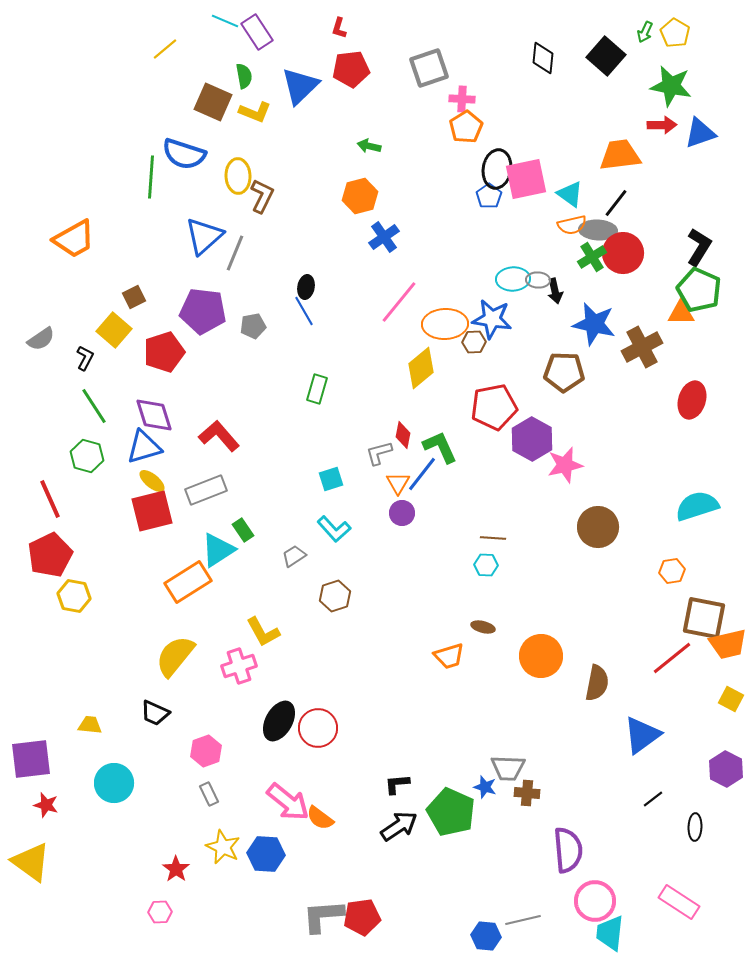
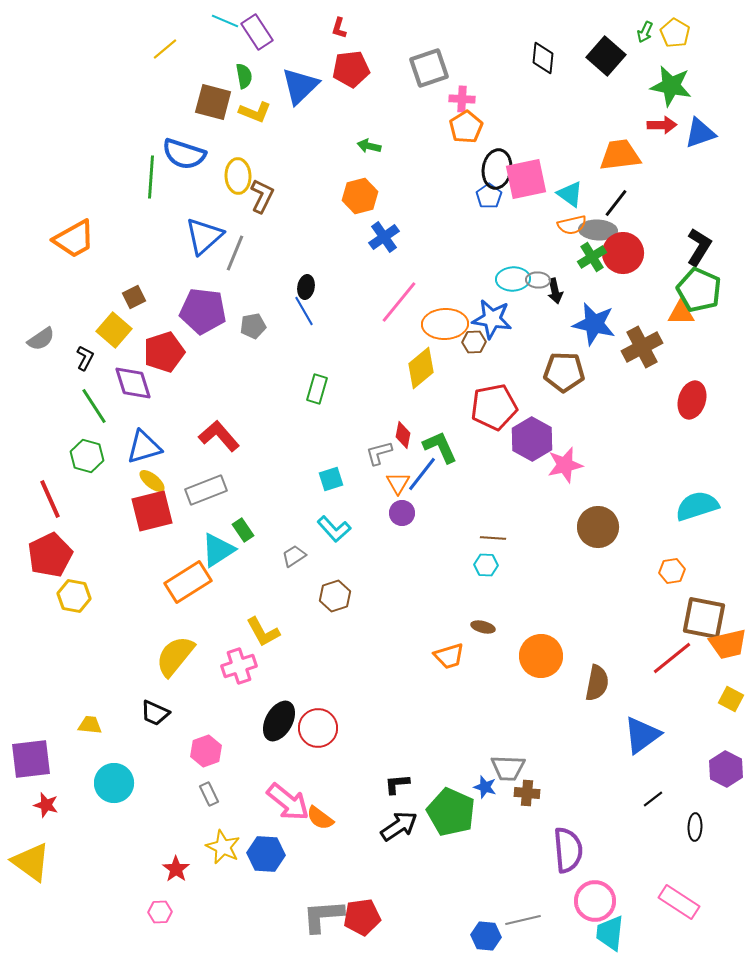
brown square at (213, 102): rotated 9 degrees counterclockwise
purple diamond at (154, 415): moved 21 px left, 32 px up
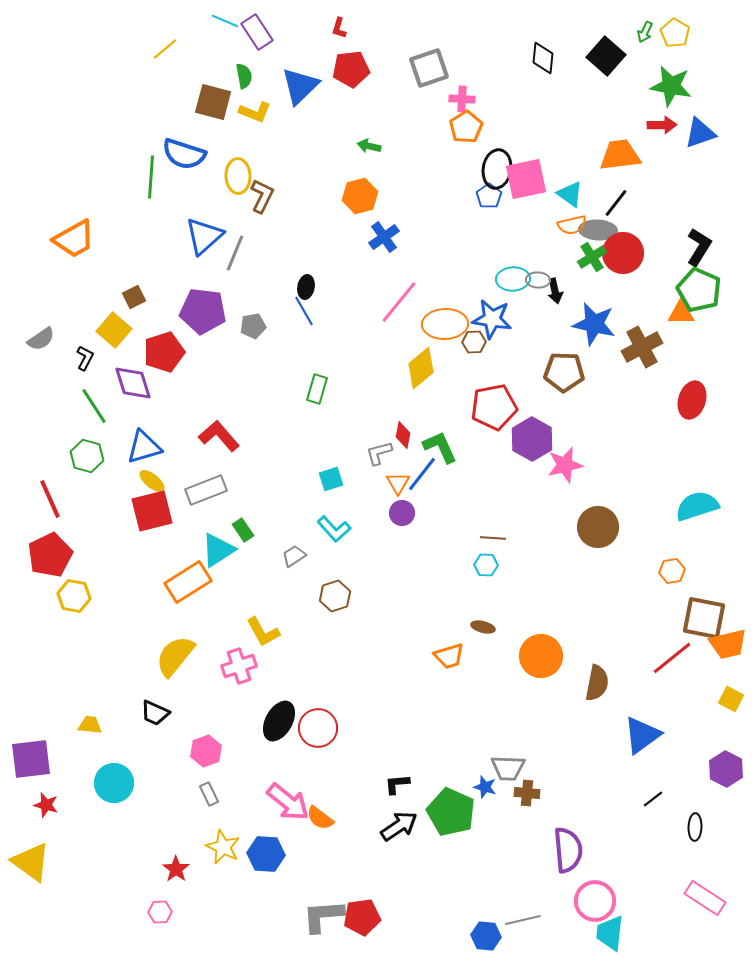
pink rectangle at (679, 902): moved 26 px right, 4 px up
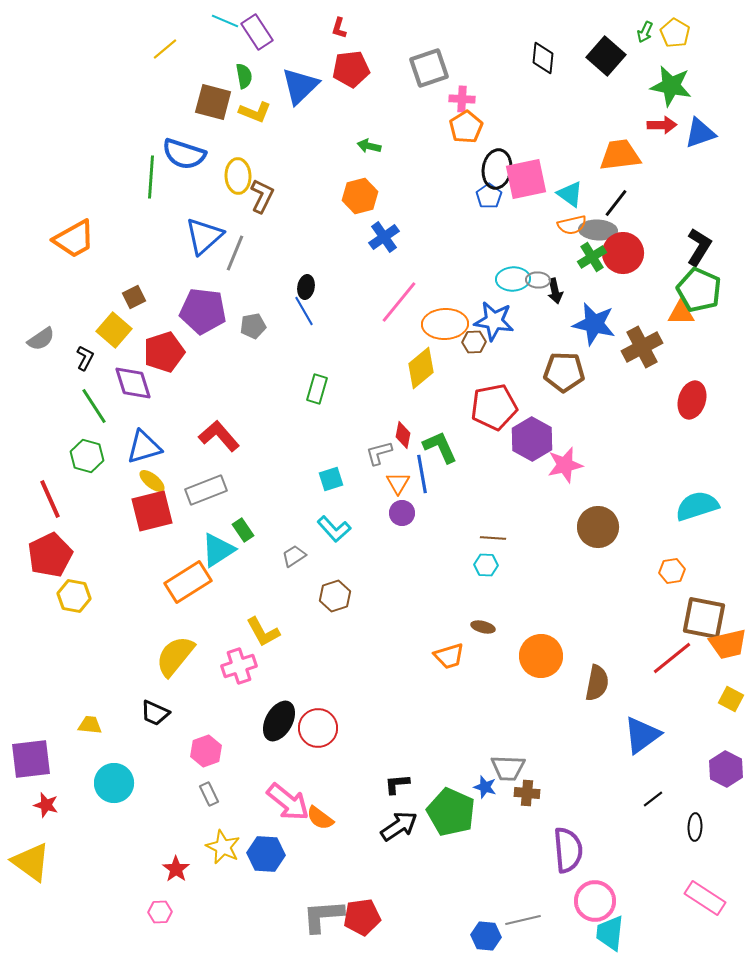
blue star at (492, 319): moved 2 px right, 2 px down
blue line at (422, 474): rotated 48 degrees counterclockwise
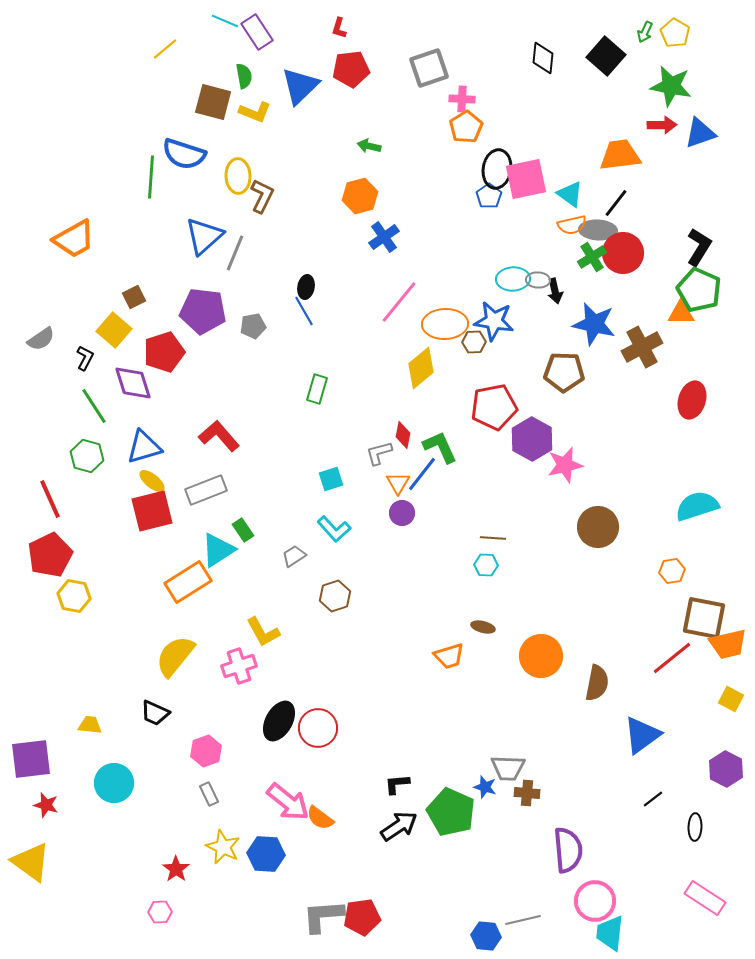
blue line at (422, 474): rotated 48 degrees clockwise
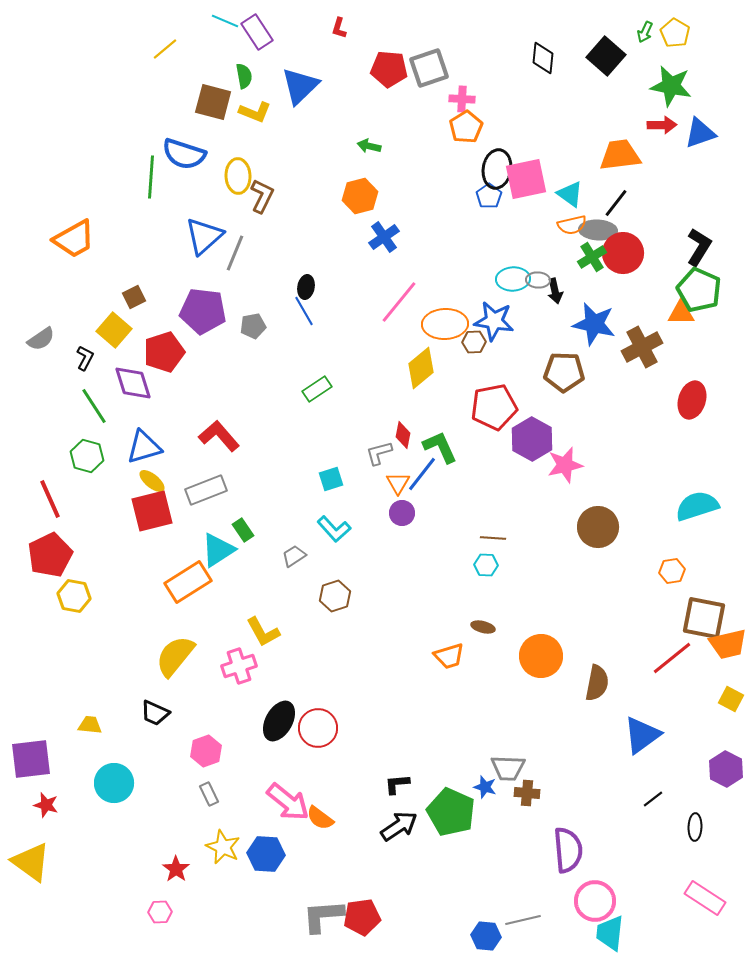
red pentagon at (351, 69): moved 38 px right; rotated 12 degrees clockwise
green rectangle at (317, 389): rotated 40 degrees clockwise
